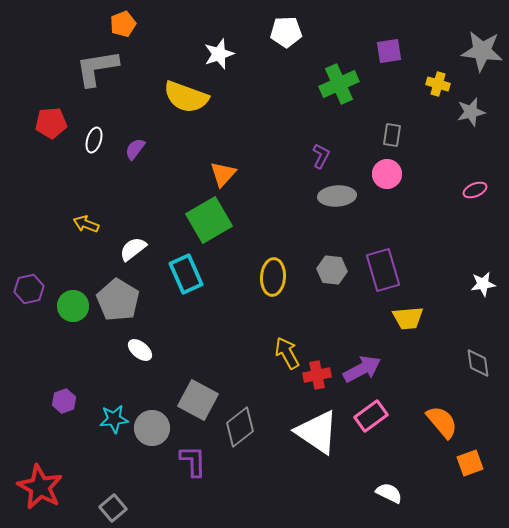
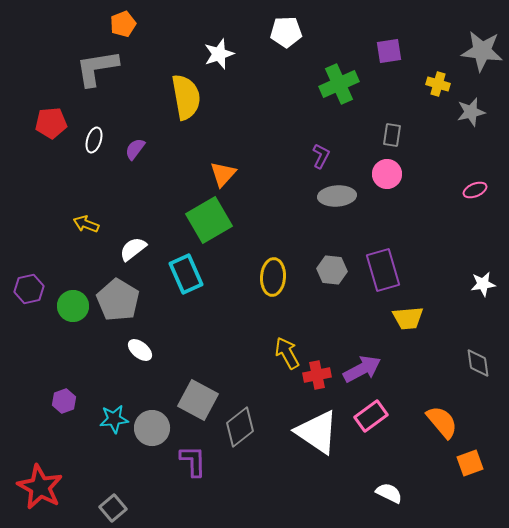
yellow semicircle at (186, 97): rotated 120 degrees counterclockwise
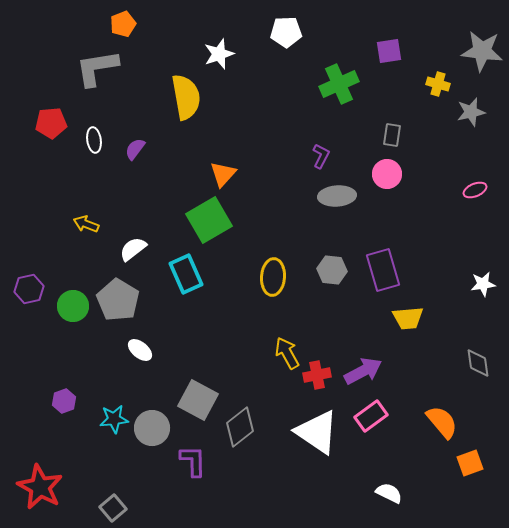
white ellipse at (94, 140): rotated 25 degrees counterclockwise
purple arrow at (362, 369): moved 1 px right, 2 px down
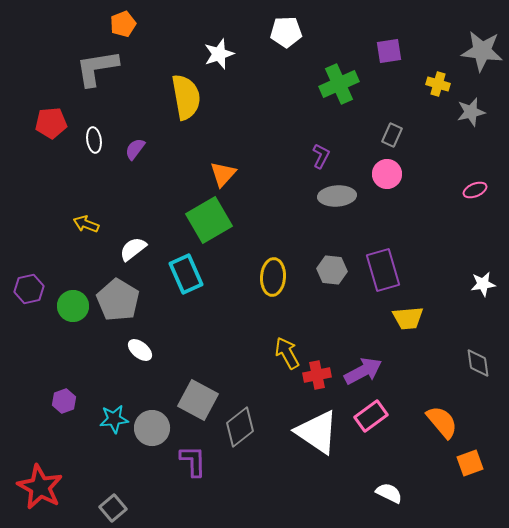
gray rectangle at (392, 135): rotated 15 degrees clockwise
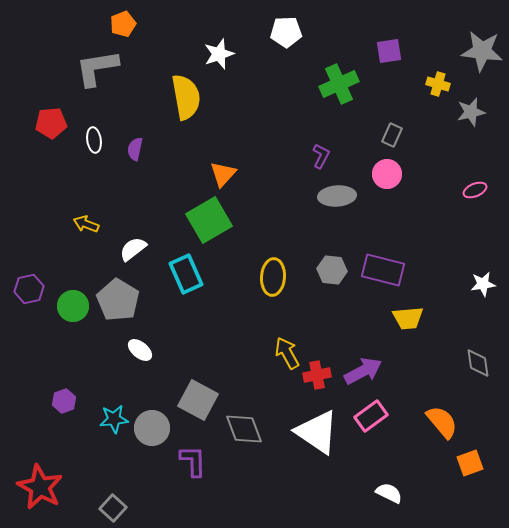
purple semicircle at (135, 149): rotated 25 degrees counterclockwise
purple rectangle at (383, 270): rotated 60 degrees counterclockwise
gray diamond at (240, 427): moved 4 px right, 2 px down; rotated 72 degrees counterclockwise
gray square at (113, 508): rotated 8 degrees counterclockwise
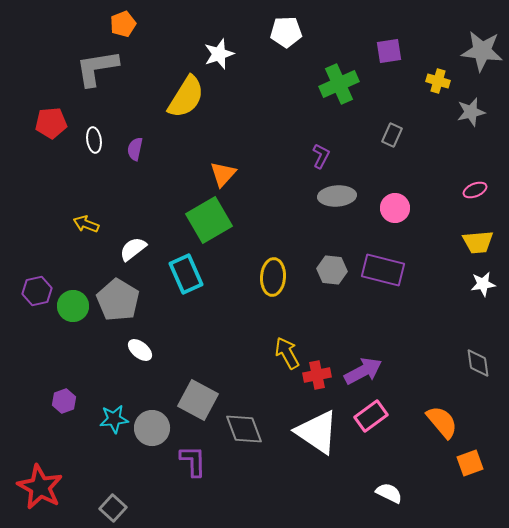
yellow cross at (438, 84): moved 3 px up
yellow semicircle at (186, 97): rotated 42 degrees clockwise
pink circle at (387, 174): moved 8 px right, 34 px down
purple hexagon at (29, 289): moved 8 px right, 2 px down
yellow trapezoid at (408, 318): moved 70 px right, 76 px up
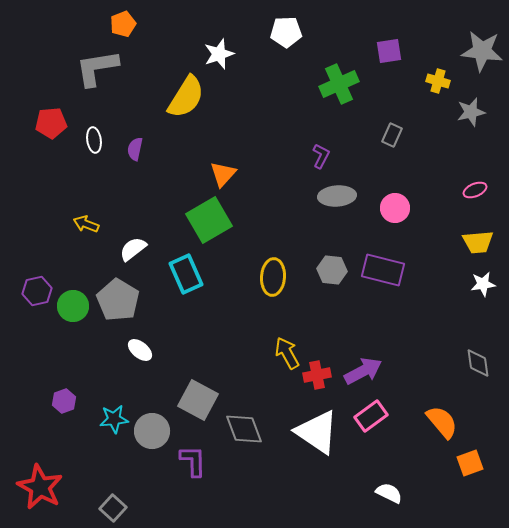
gray circle at (152, 428): moved 3 px down
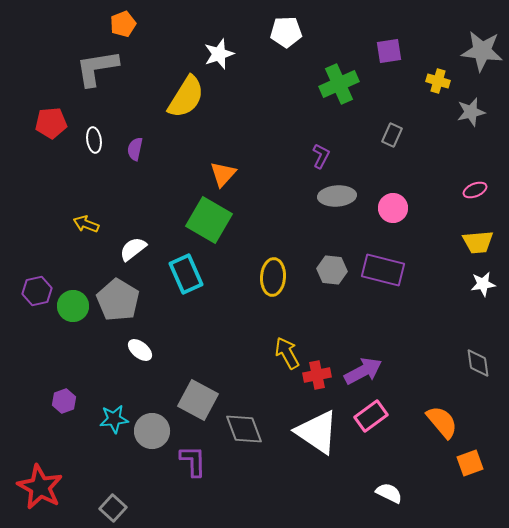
pink circle at (395, 208): moved 2 px left
green square at (209, 220): rotated 30 degrees counterclockwise
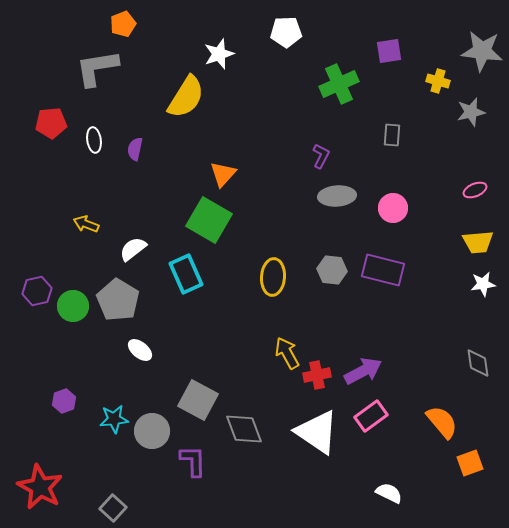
gray rectangle at (392, 135): rotated 20 degrees counterclockwise
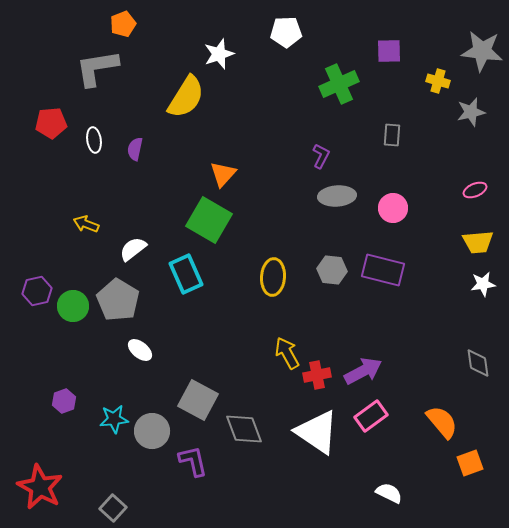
purple square at (389, 51): rotated 8 degrees clockwise
purple L-shape at (193, 461): rotated 12 degrees counterclockwise
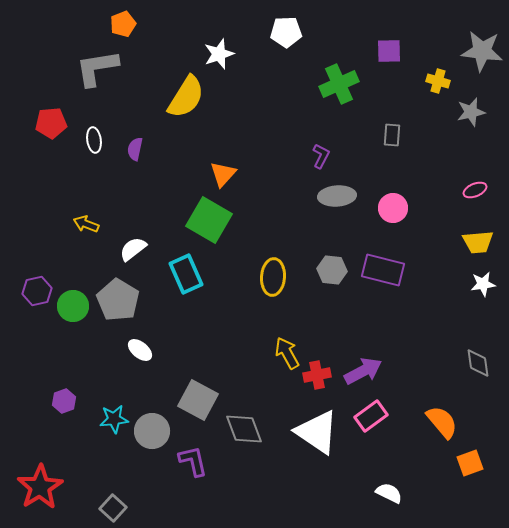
red star at (40, 487): rotated 12 degrees clockwise
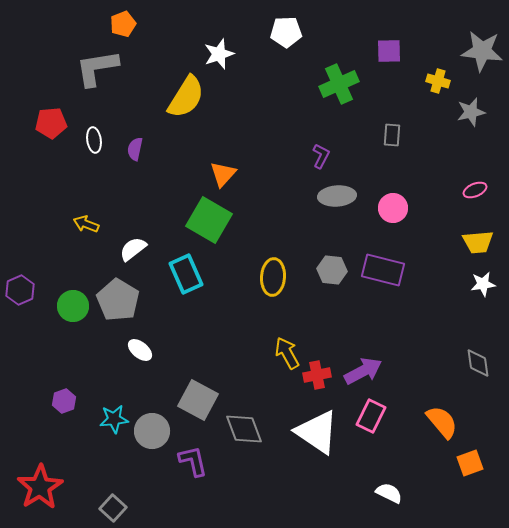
purple hexagon at (37, 291): moved 17 px left, 1 px up; rotated 12 degrees counterclockwise
pink rectangle at (371, 416): rotated 28 degrees counterclockwise
